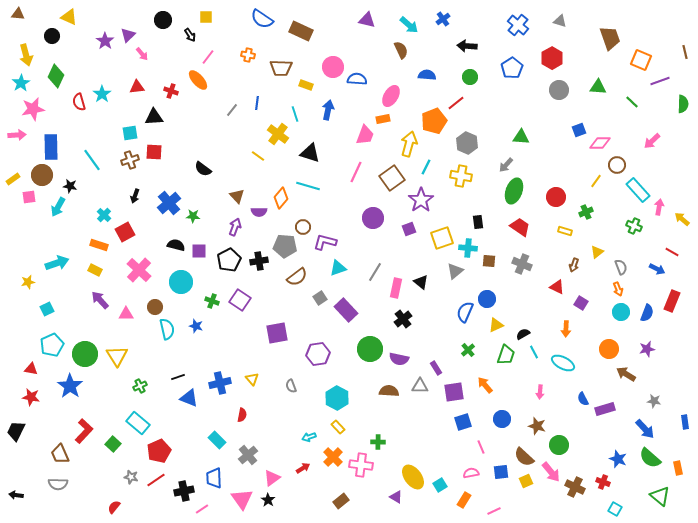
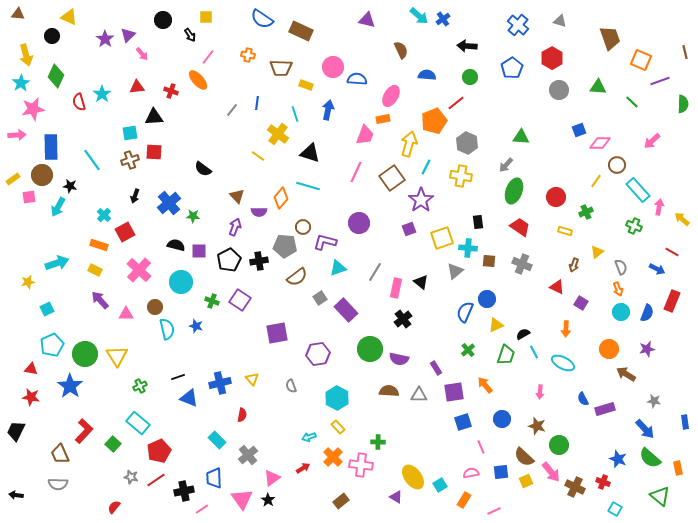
cyan arrow at (409, 25): moved 10 px right, 9 px up
purple star at (105, 41): moved 2 px up
purple circle at (373, 218): moved 14 px left, 5 px down
gray triangle at (420, 386): moved 1 px left, 9 px down
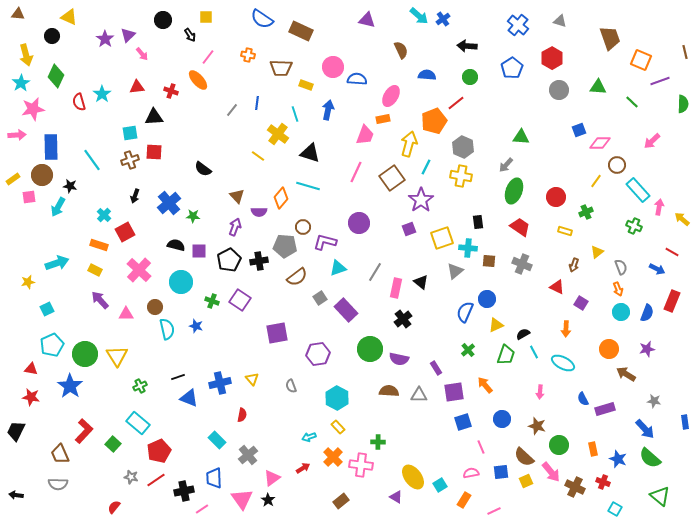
gray hexagon at (467, 143): moved 4 px left, 4 px down
orange rectangle at (678, 468): moved 85 px left, 19 px up
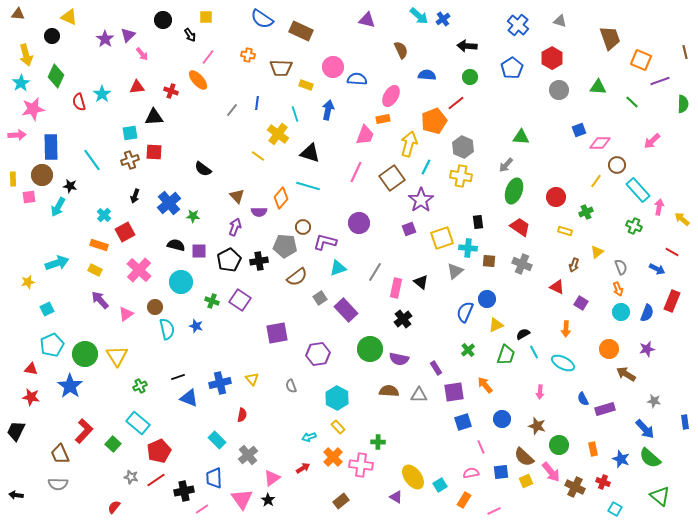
yellow rectangle at (13, 179): rotated 56 degrees counterclockwise
pink triangle at (126, 314): rotated 35 degrees counterclockwise
blue star at (618, 459): moved 3 px right
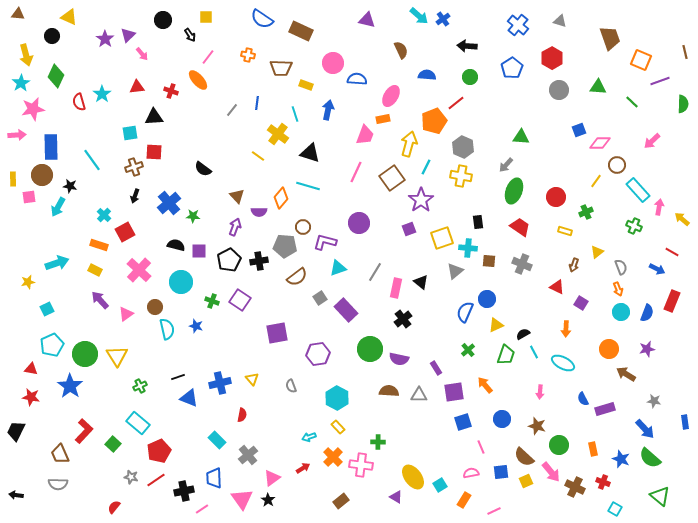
pink circle at (333, 67): moved 4 px up
brown cross at (130, 160): moved 4 px right, 7 px down
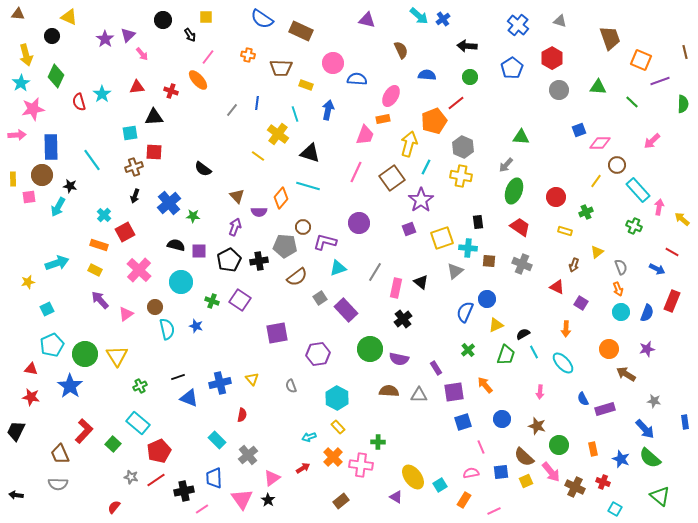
cyan ellipse at (563, 363): rotated 20 degrees clockwise
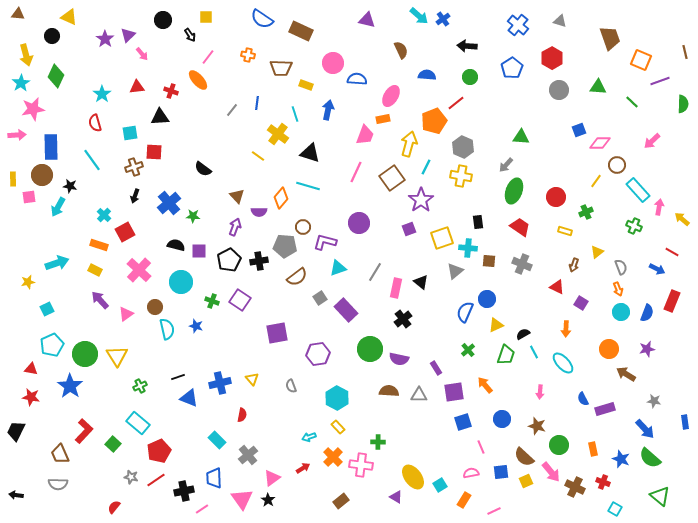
red semicircle at (79, 102): moved 16 px right, 21 px down
black triangle at (154, 117): moved 6 px right
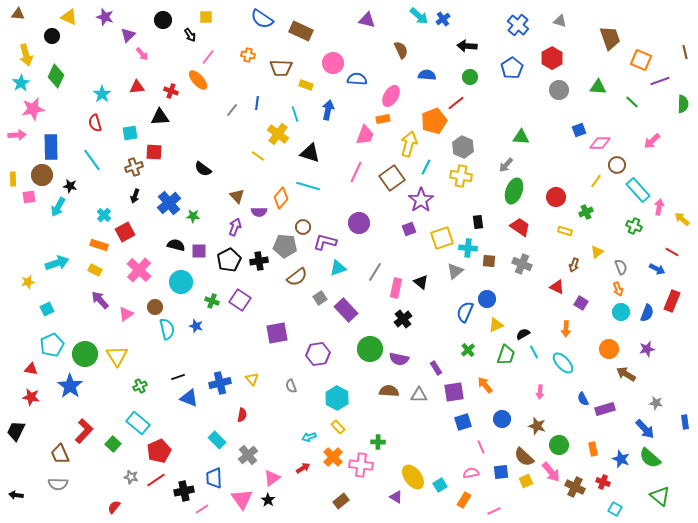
purple star at (105, 39): moved 22 px up; rotated 18 degrees counterclockwise
gray star at (654, 401): moved 2 px right, 2 px down
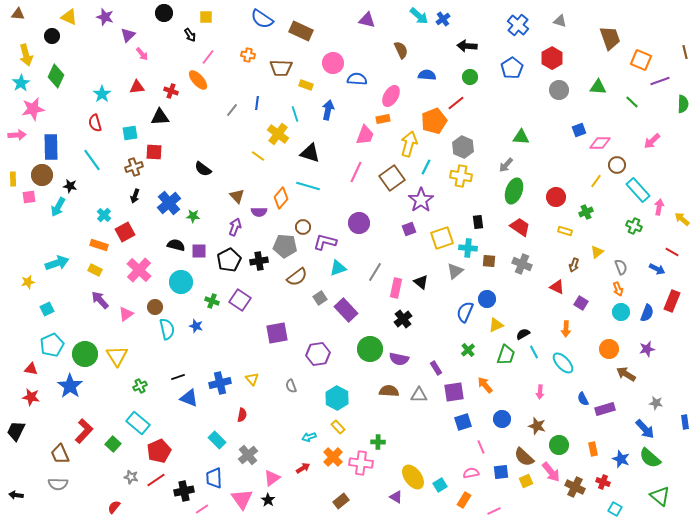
black circle at (163, 20): moved 1 px right, 7 px up
pink cross at (361, 465): moved 2 px up
